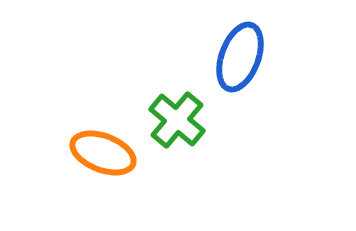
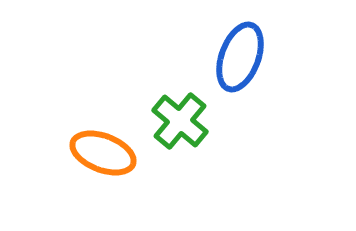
green cross: moved 3 px right, 1 px down
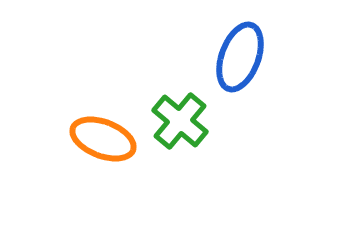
orange ellipse: moved 14 px up
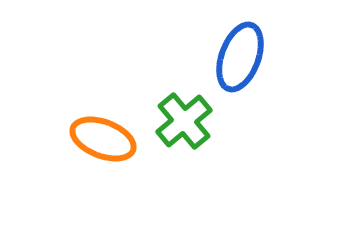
green cross: moved 4 px right; rotated 10 degrees clockwise
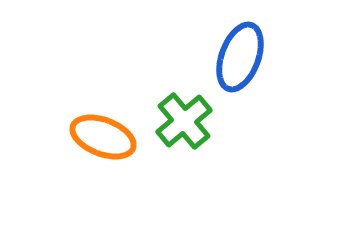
orange ellipse: moved 2 px up
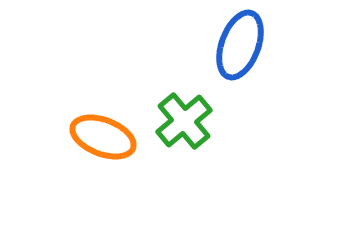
blue ellipse: moved 12 px up
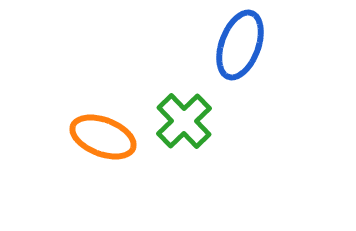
green cross: rotated 4 degrees counterclockwise
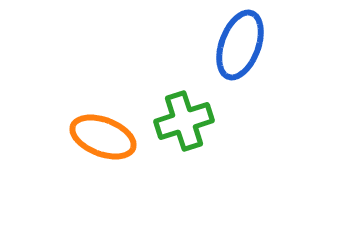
green cross: rotated 26 degrees clockwise
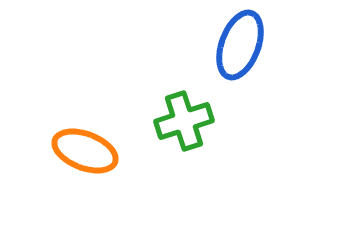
orange ellipse: moved 18 px left, 14 px down
